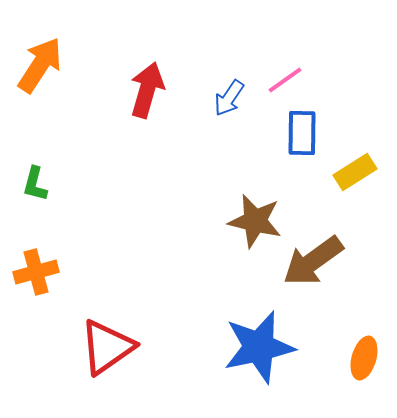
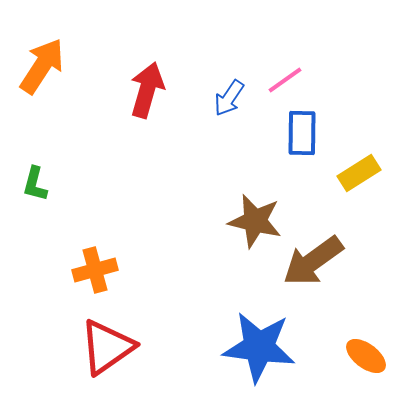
orange arrow: moved 2 px right, 1 px down
yellow rectangle: moved 4 px right, 1 px down
orange cross: moved 59 px right, 2 px up
blue star: rotated 20 degrees clockwise
orange ellipse: moved 2 px right, 2 px up; rotated 69 degrees counterclockwise
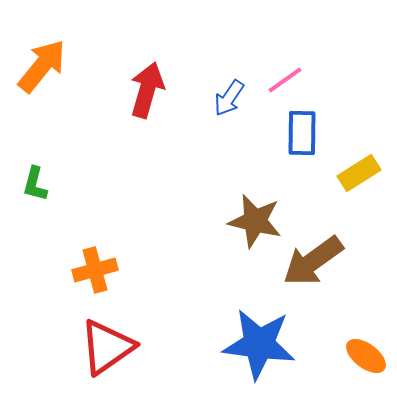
orange arrow: rotated 6 degrees clockwise
blue star: moved 3 px up
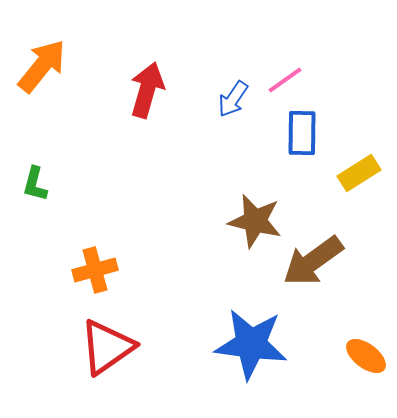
blue arrow: moved 4 px right, 1 px down
blue star: moved 8 px left
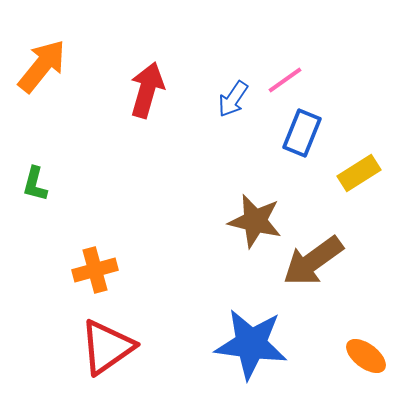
blue rectangle: rotated 21 degrees clockwise
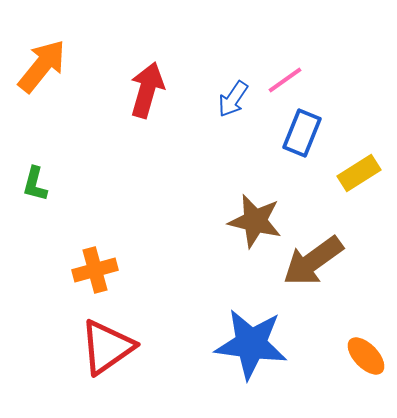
orange ellipse: rotated 9 degrees clockwise
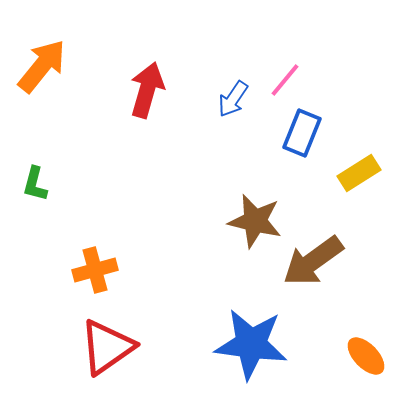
pink line: rotated 15 degrees counterclockwise
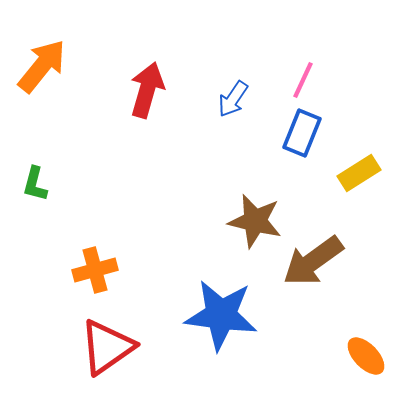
pink line: moved 18 px right; rotated 15 degrees counterclockwise
blue star: moved 30 px left, 29 px up
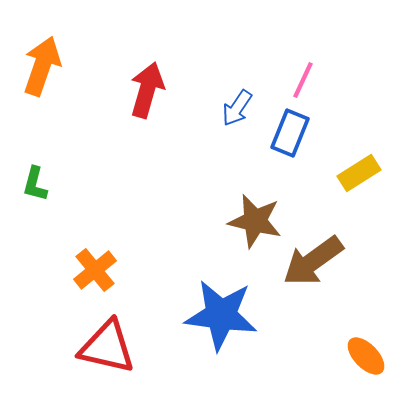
orange arrow: rotated 20 degrees counterclockwise
blue arrow: moved 4 px right, 9 px down
blue rectangle: moved 12 px left
orange cross: rotated 24 degrees counterclockwise
red triangle: rotated 48 degrees clockwise
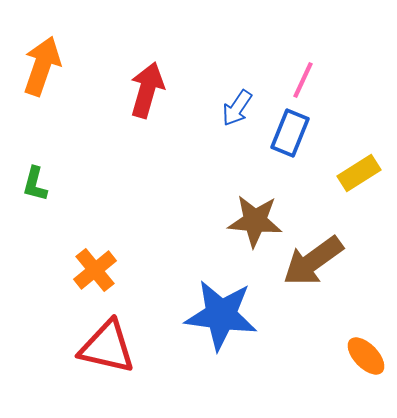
brown star: rotated 8 degrees counterclockwise
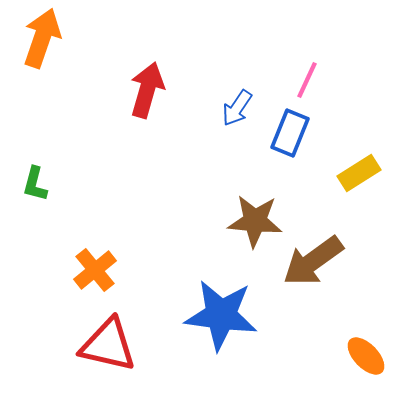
orange arrow: moved 28 px up
pink line: moved 4 px right
red triangle: moved 1 px right, 2 px up
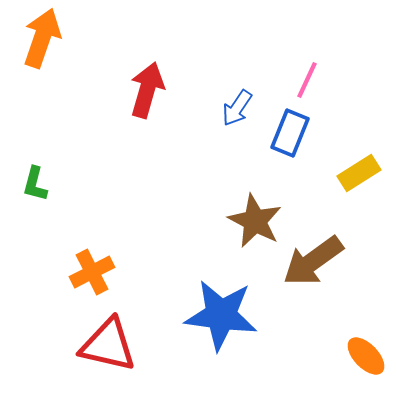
brown star: rotated 22 degrees clockwise
orange cross: moved 3 px left, 2 px down; rotated 12 degrees clockwise
